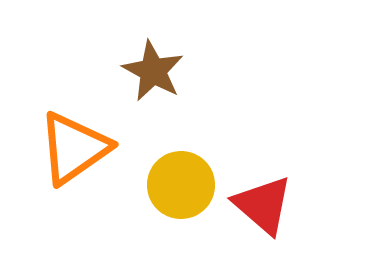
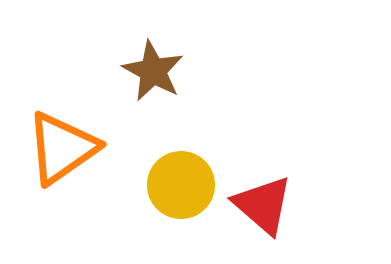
orange triangle: moved 12 px left
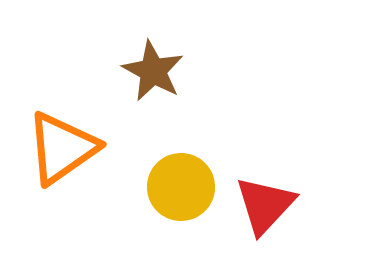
yellow circle: moved 2 px down
red triangle: moved 2 px right; rotated 32 degrees clockwise
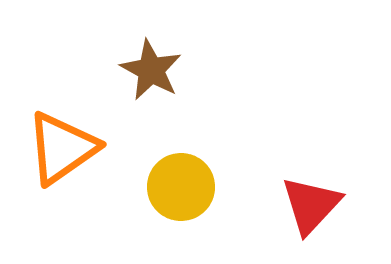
brown star: moved 2 px left, 1 px up
red triangle: moved 46 px right
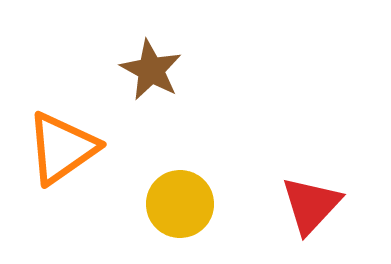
yellow circle: moved 1 px left, 17 px down
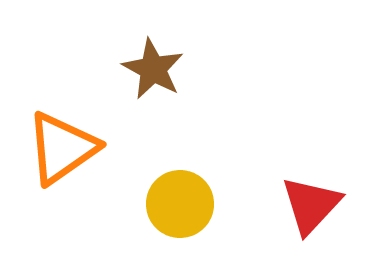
brown star: moved 2 px right, 1 px up
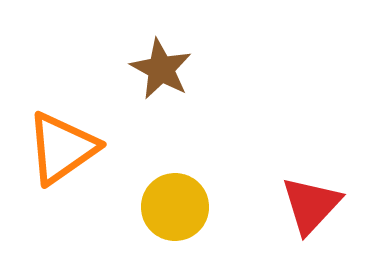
brown star: moved 8 px right
yellow circle: moved 5 px left, 3 px down
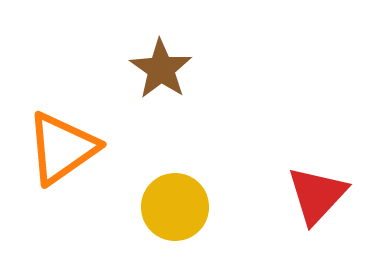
brown star: rotated 6 degrees clockwise
red triangle: moved 6 px right, 10 px up
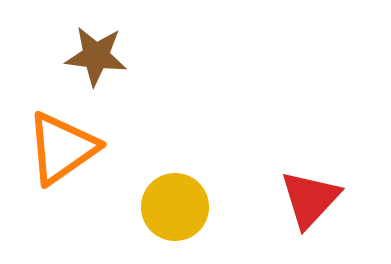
brown star: moved 65 px left, 13 px up; rotated 28 degrees counterclockwise
red triangle: moved 7 px left, 4 px down
